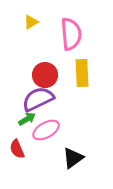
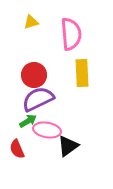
yellow triangle: rotated 14 degrees clockwise
red circle: moved 11 px left
green arrow: moved 1 px right, 2 px down
pink ellipse: moved 1 px right; rotated 40 degrees clockwise
black triangle: moved 5 px left, 12 px up
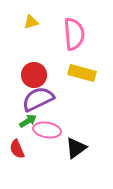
pink semicircle: moved 3 px right
yellow rectangle: rotated 72 degrees counterclockwise
black triangle: moved 8 px right, 2 px down
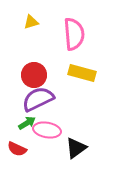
green arrow: moved 1 px left, 2 px down
red semicircle: rotated 42 degrees counterclockwise
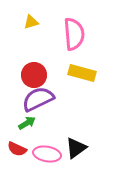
pink ellipse: moved 24 px down
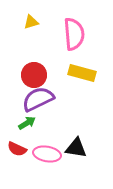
black triangle: rotated 45 degrees clockwise
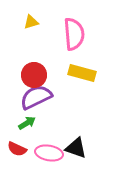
purple semicircle: moved 2 px left, 2 px up
black triangle: rotated 10 degrees clockwise
pink ellipse: moved 2 px right, 1 px up
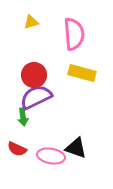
green arrow: moved 4 px left, 6 px up; rotated 114 degrees clockwise
pink ellipse: moved 2 px right, 3 px down
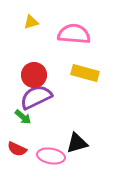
pink semicircle: rotated 80 degrees counterclockwise
yellow rectangle: moved 3 px right
green arrow: rotated 42 degrees counterclockwise
black triangle: moved 1 px right, 5 px up; rotated 35 degrees counterclockwise
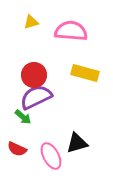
pink semicircle: moved 3 px left, 3 px up
pink ellipse: rotated 52 degrees clockwise
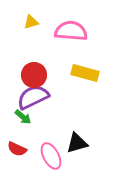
purple semicircle: moved 3 px left
